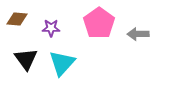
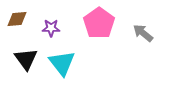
brown diamond: rotated 10 degrees counterclockwise
gray arrow: moved 5 px right, 1 px up; rotated 40 degrees clockwise
cyan triangle: rotated 20 degrees counterclockwise
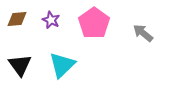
pink pentagon: moved 5 px left
purple star: moved 8 px up; rotated 24 degrees clockwise
black triangle: moved 6 px left, 6 px down
cyan triangle: moved 2 px down; rotated 24 degrees clockwise
